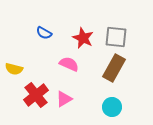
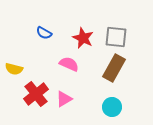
red cross: moved 1 px up
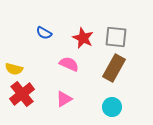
red cross: moved 14 px left
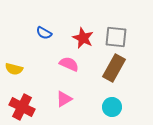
red cross: moved 13 px down; rotated 25 degrees counterclockwise
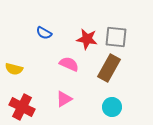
red star: moved 4 px right, 1 px down; rotated 15 degrees counterclockwise
brown rectangle: moved 5 px left
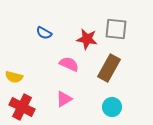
gray square: moved 8 px up
yellow semicircle: moved 8 px down
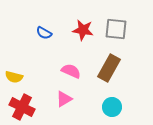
red star: moved 4 px left, 9 px up
pink semicircle: moved 2 px right, 7 px down
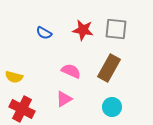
red cross: moved 2 px down
